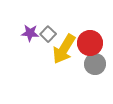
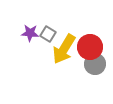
gray square: rotated 14 degrees counterclockwise
red circle: moved 4 px down
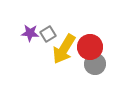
gray square: rotated 28 degrees clockwise
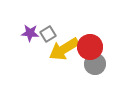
yellow arrow: rotated 28 degrees clockwise
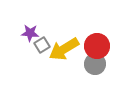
gray square: moved 6 px left, 11 px down
red circle: moved 7 px right, 1 px up
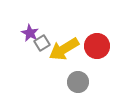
purple star: rotated 24 degrees clockwise
gray square: moved 2 px up
gray circle: moved 17 px left, 18 px down
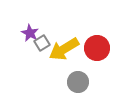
red circle: moved 2 px down
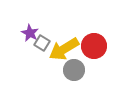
gray square: rotated 28 degrees counterclockwise
red circle: moved 3 px left, 2 px up
gray circle: moved 4 px left, 12 px up
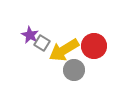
purple star: moved 2 px down
yellow arrow: moved 1 px down
